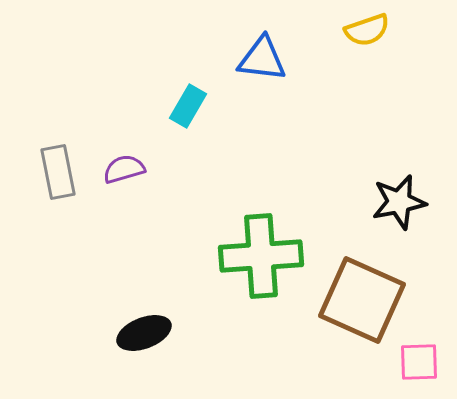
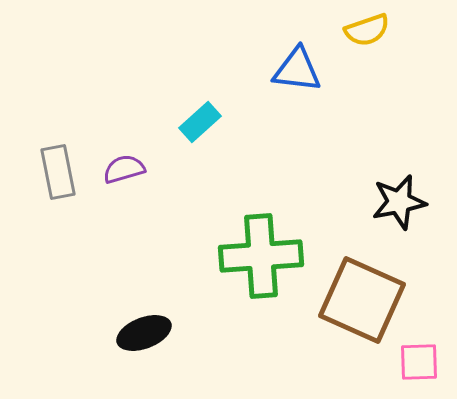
blue triangle: moved 35 px right, 11 px down
cyan rectangle: moved 12 px right, 16 px down; rotated 18 degrees clockwise
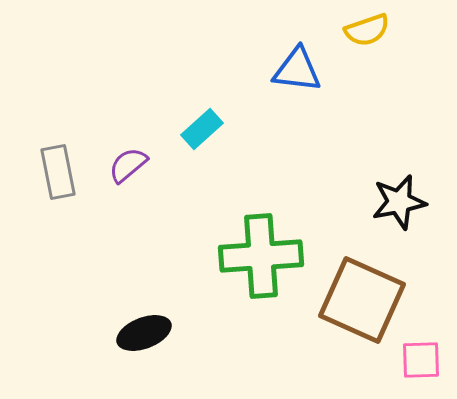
cyan rectangle: moved 2 px right, 7 px down
purple semicircle: moved 4 px right, 4 px up; rotated 24 degrees counterclockwise
pink square: moved 2 px right, 2 px up
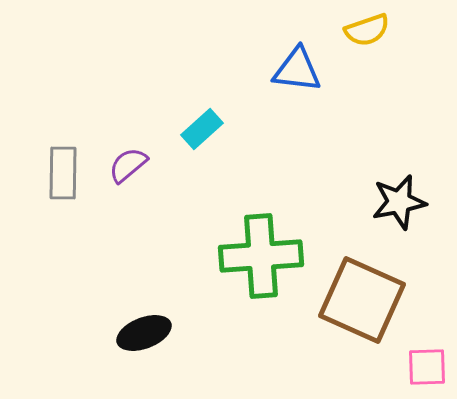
gray rectangle: moved 5 px right, 1 px down; rotated 12 degrees clockwise
pink square: moved 6 px right, 7 px down
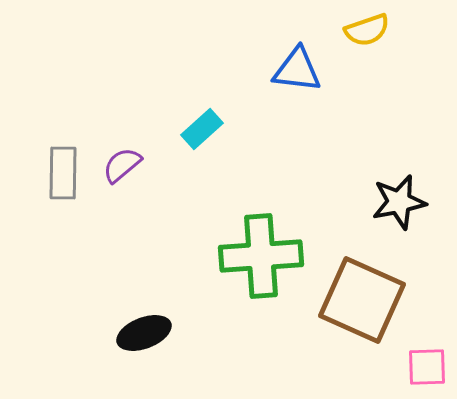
purple semicircle: moved 6 px left
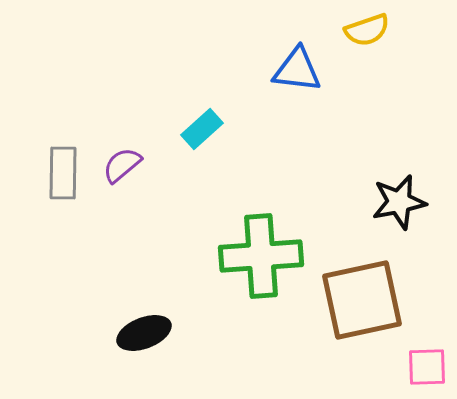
brown square: rotated 36 degrees counterclockwise
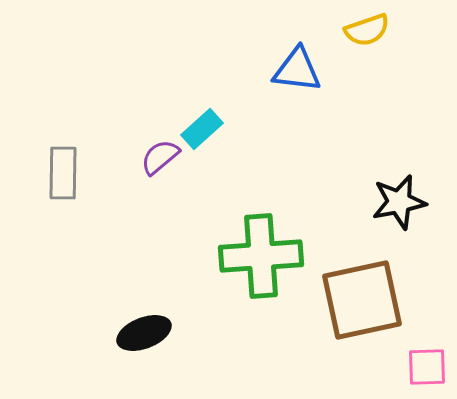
purple semicircle: moved 38 px right, 8 px up
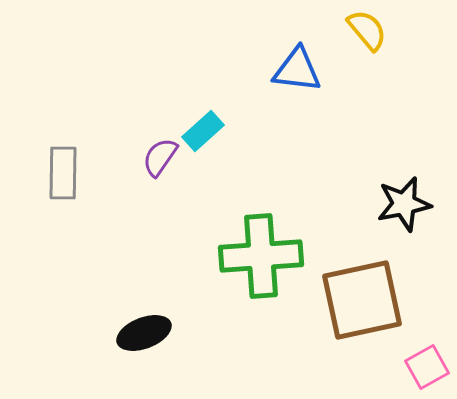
yellow semicircle: rotated 111 degrees counterclockwise
cyan rectangle: moved 1 px right, 2 px down
purple semicircle: rotated 15 degrees counterclockwise
black star: moved 5 px right, 2 px down
pink square: rotated 27 degrees counterclockwise
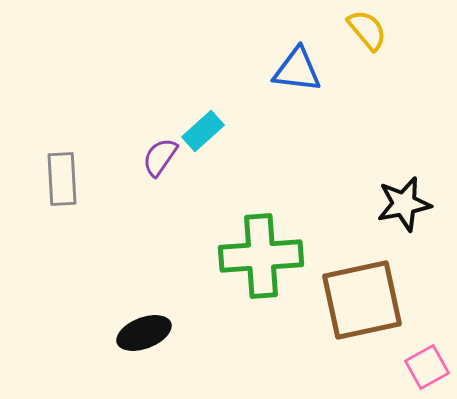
gray rectangle: moved 1 px left, 6 px down; rotated 4 degrees counterclockwise
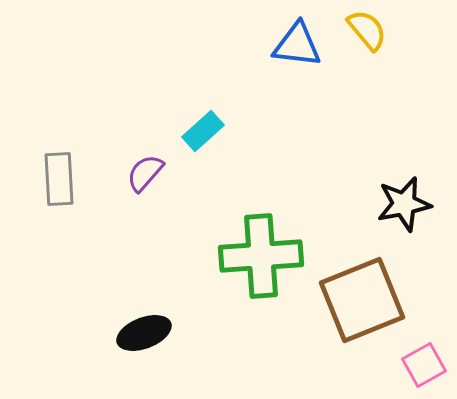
blue triangle: moved 25 px up
purple semicircle: moved 15 px left, 16 px down; rotated 6 degrees clockwise
gray rectangle: moved 3 px left
brown square: rotated 10 degrees counterclockwise
pink square: moved 3 px left, 2 px up
